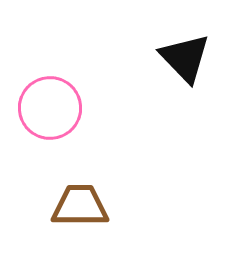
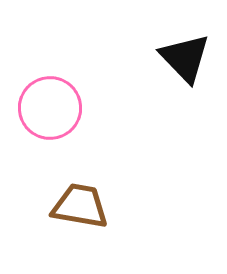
brown trapezoid: rotated 10 degrees clockwise
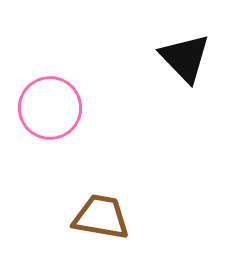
brown trapezoid: moved 21 px right, 11 px down
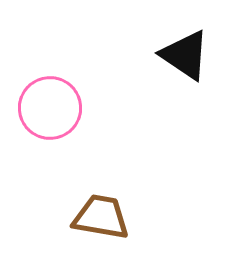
black triangle: moved 3 px up; rotated 12 degrees counterclockwise
